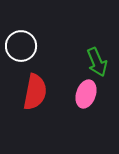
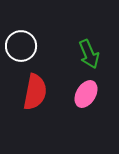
green arrow: moved 8 px left, 8 px up
pink ellipse: rotated 12 degrees clockwise
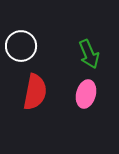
pink ellipse: rotated 16 degrees counterclockwise
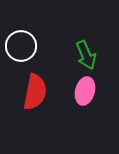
green arrow: moved 3 px left, 1 px down
pink ellipse: moved 1 px left, 3 px up
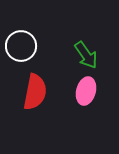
green arrow: rotated 12 degrees counterclockwise
pink ellipse: moved 1 px right
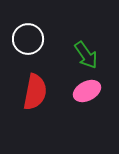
white circle: moved 7 px right, 7 px up
pink ellipse: moved 1 px right; rotated 48 degrees clockwise
